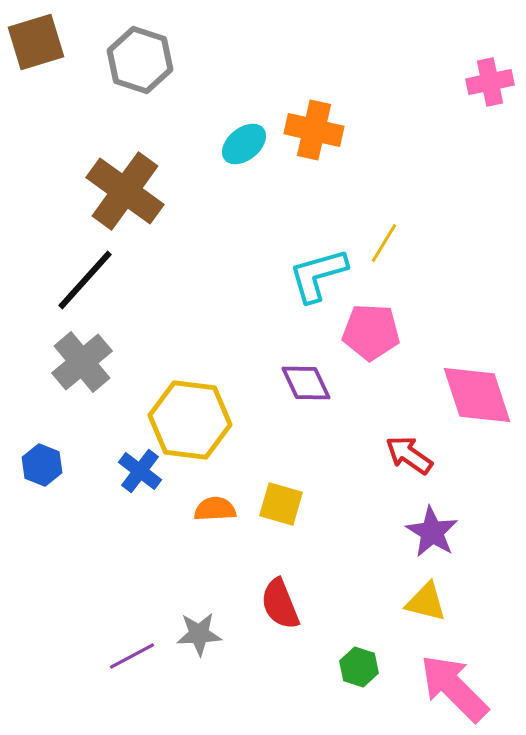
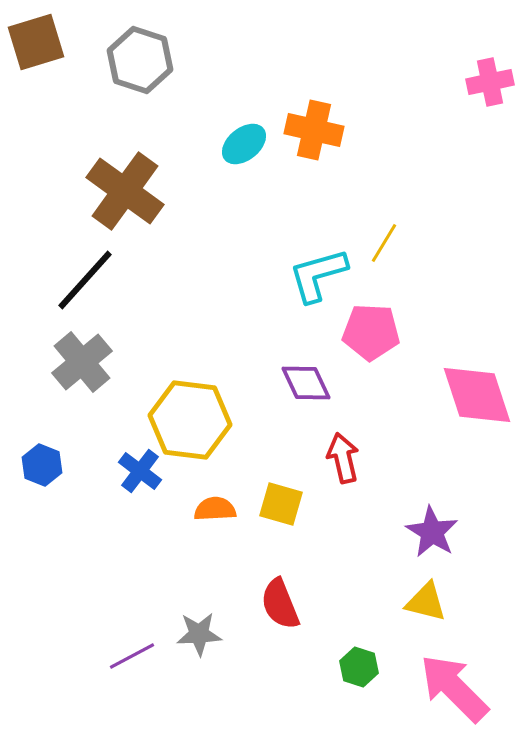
red arrow: moved 66 px left, 3 px down; rotated 42 degrees clockwise
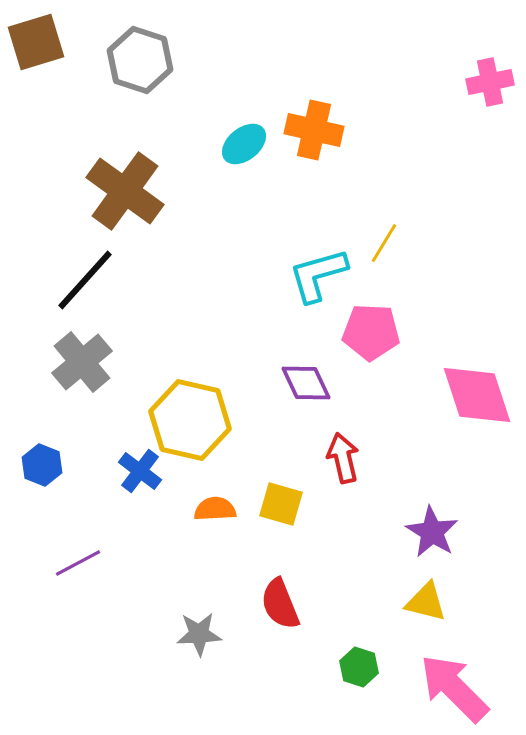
yellow hexagon: rotated 6 degrees clockwise
purple line: moved 54 px left, 93 px up
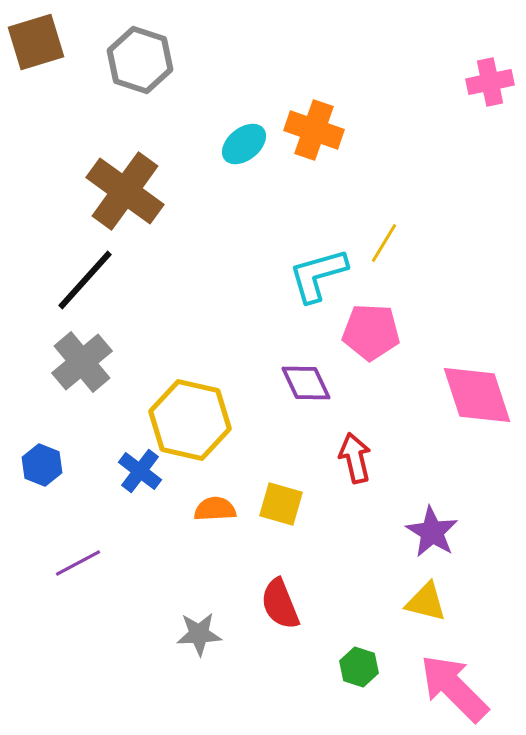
orange cross: rotated 6 degrees clockwise
red arrow: moved 12 px right
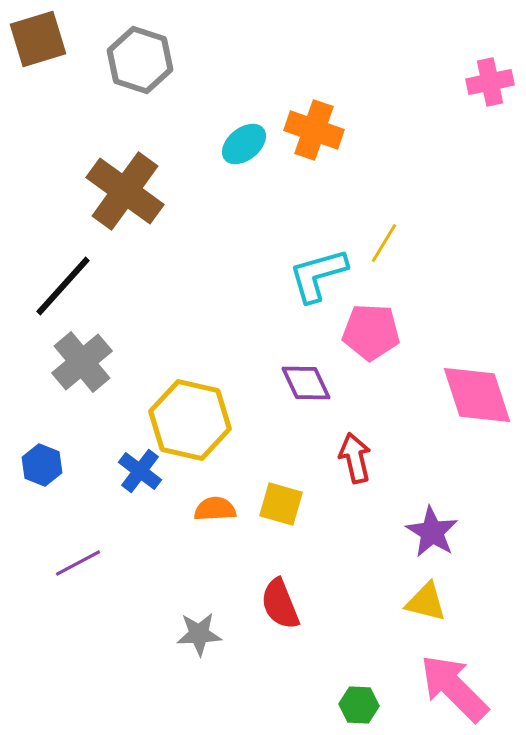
brown square: moved 2 px right, 3 px up
black line: moved 22 px left, 6 px down
green hexagon: moved 38 px down; rotated 15 degrees counterclockwise
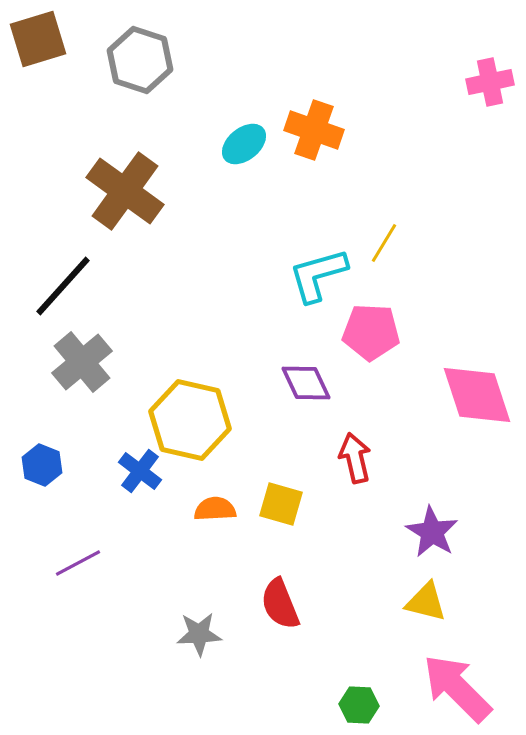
pink arrow: moved 3 px right
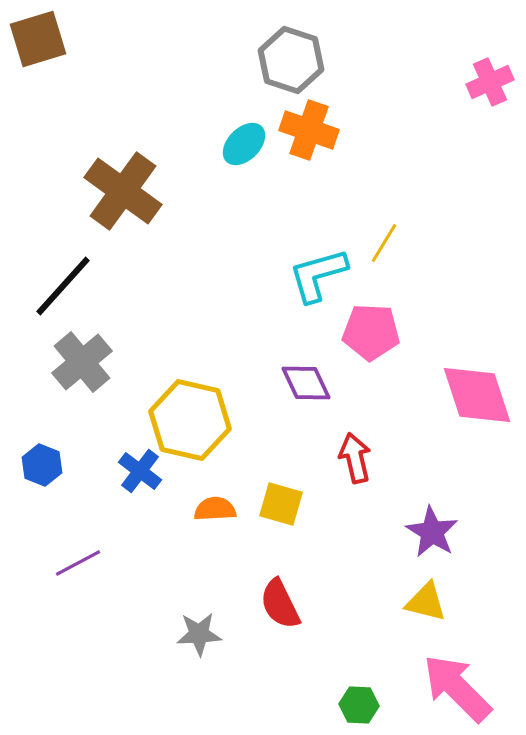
gray hexagon: moved 151 px right
pink cross: rotated 12 degrees counterclockwise
orange cross: moved 5 px left
cyan ellipse: rotated 6 degrees counterclockwise
brown cross: moved 2 px left
red semicircle: rotated 4 degrees counterclockwise
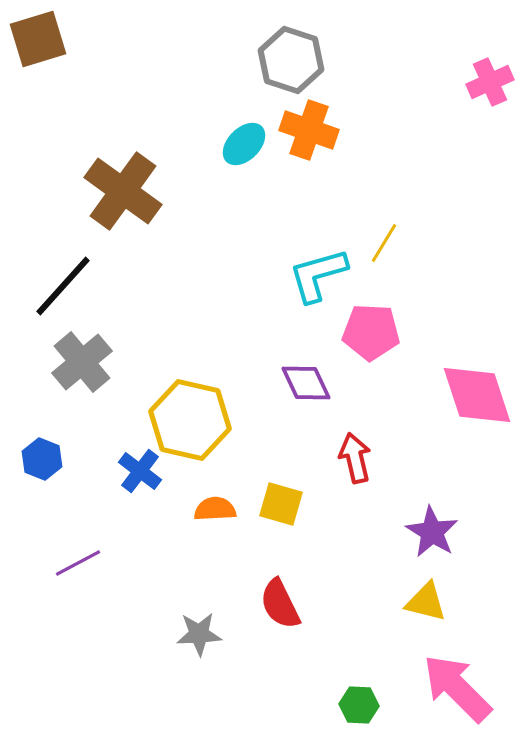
blue hexagon: moved 6 px up
